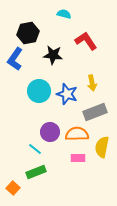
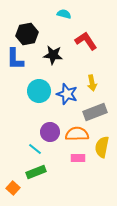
black hexagon: moved 1 px left, 1 px down
blue L-shape: rotated 35 degrees counterclockwise
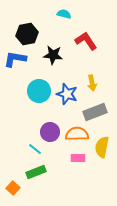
blue L-shape: rotated 100 degrees clockwise
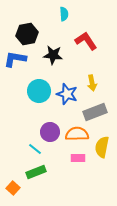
cyan semicircle: rotated 72 degrees clockwise
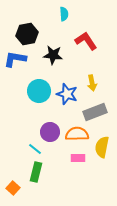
green rectangle: rotated 54 degrees counterclockwise
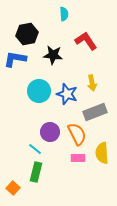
orange semicircle: rotated 65 degrees clockwise
yellow semicircle: moved 6 px down; rotated 15 degrees counterclockwise
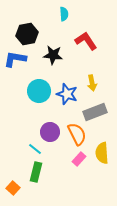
pink rectangle: moved 1 px right, 1 px down; rotated 48 degrees counterclockwise
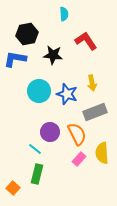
green rectangle: moved 1 px right, 2 px down
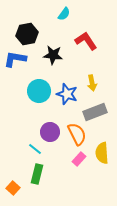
cyan semicircle: rotated 40 degrees clockwise
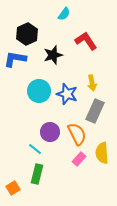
black hexagon: rotated 15 degrees counterclockwise
black star: rotated 24 degrees counterclockwise
gray rectangle: moved 1 px up; rotated 45 degrees counterclockwise
orange square: rotated 16 degrees clockwise
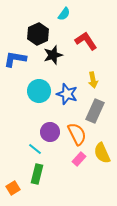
black hexagon: moved 11 px right
yellow arrow: moved 1 px right, 3 px up
yellow semicircle: rotated 20 degrees counterclockwise
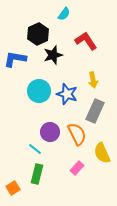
pink rectangle: moved 2 px left, 9 px down
